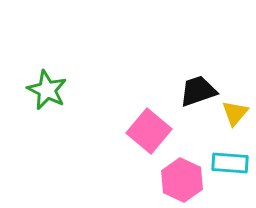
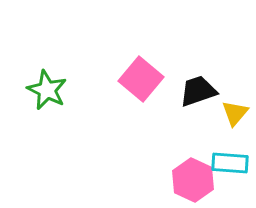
pink square: moved 8 px left, 52 px up
pink hexagon: moved 11 px right
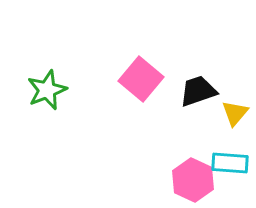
green star: rotated 24 degrees clockwise
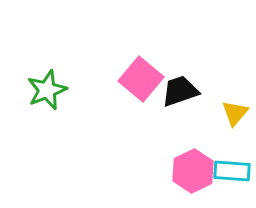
black trapezoid: moved 18 px left
cyan rectangle: moved 2 px right, 8 px down
pink hexagon: moved 9 px up; rotated 9 degrees clockwise
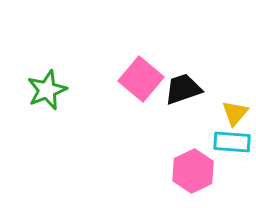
black trapezoid: moved 3 px right, 2 px up
cyan rectangle: moved 29 px up
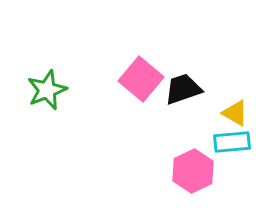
yellow triangle: rotated 40 degrees counterclockwise
cyan rectangle: rotated 9 degrees counterclockwise
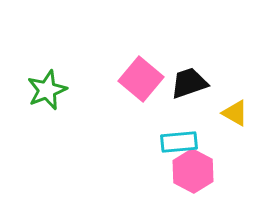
black trapezoid: moved 6 px right, 6 px up
cyan rectangle: moved 53 px left
pink hexagon: rotated 6 degrees counterclockwise
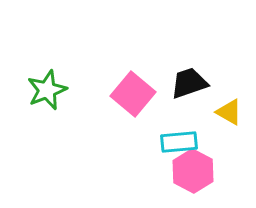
pink square: moved 8 px left, 15 px down
yellow triangle: moved 6 px left, 1 px up
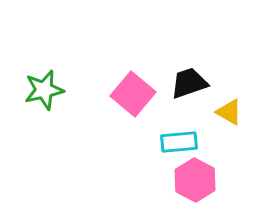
green star: moved 3 px left; rotated 9 degrees clockwise
pink hexagon: moved 2 px right, 9 px down
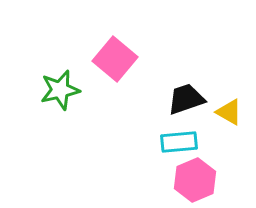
black trapezoid: moved 3 px left, 16 px down
green star: moved 16 px right
pink square: moved 18 px left, 35 px up
pink hexagon: rotated 9 degrees clockwise
